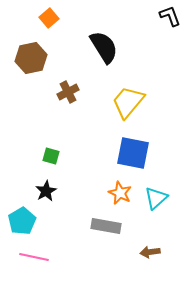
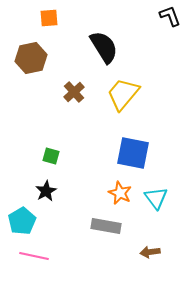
orange square: rotated 36 degrees clockwise
brown cross: moved 6 px right; rotated 15 degrees counterclockwise
yellow trapezoid: moved 5 px left, 8 px up
cyan triangle: rotated 25 degrees counterclockwise
pink line: moved 1 px up
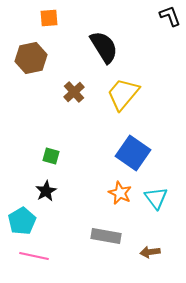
blue square: rotated 24 degrees clockwise
gray rectangle: moved 10 px down
